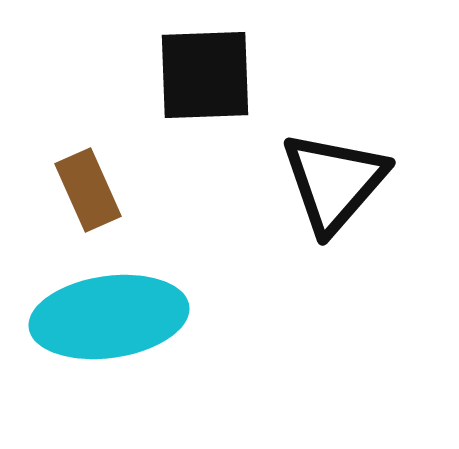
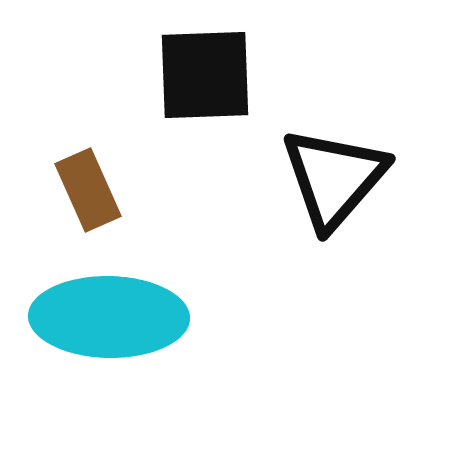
black triangle: moved 4 px up
cyan ellipse: rotated 9 degrees clockwise
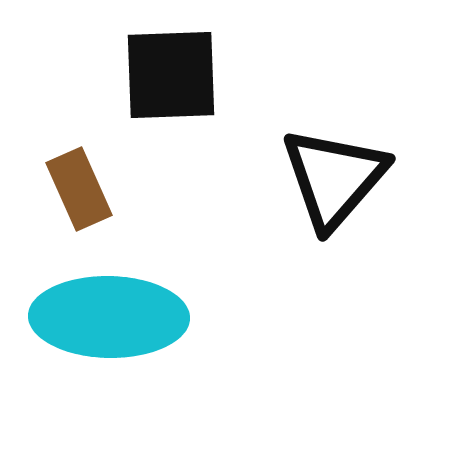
black square: moved 34 px left
brown rectangle: moved 9 px left, 1 px up
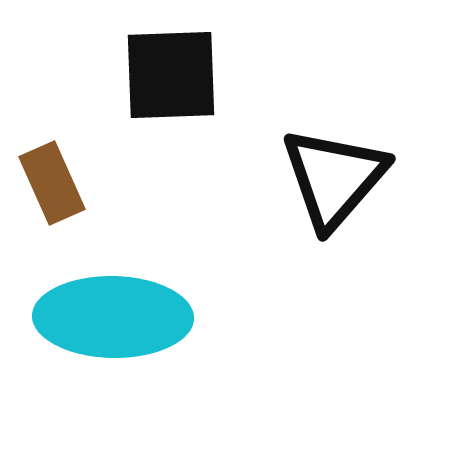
brown rectangle: moved 27 px left, 6 px up
cyan ellipse: moved 4 px right
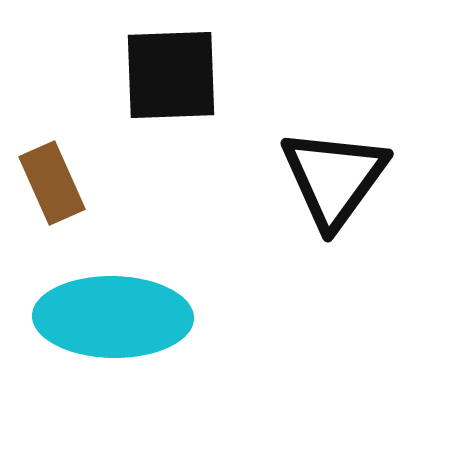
black triangle: rotated 5 degrees counterclockwise
